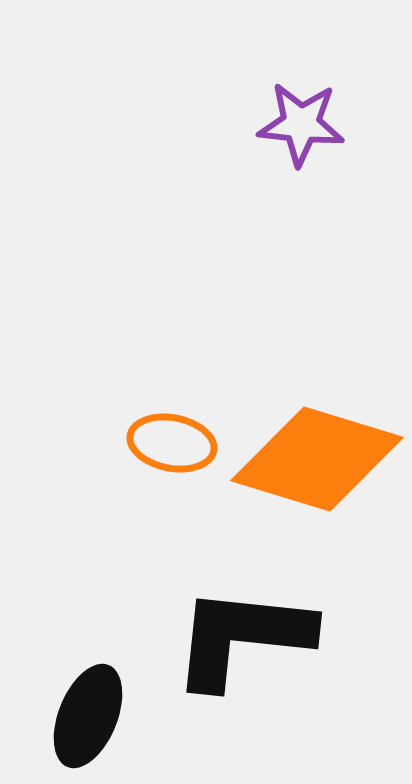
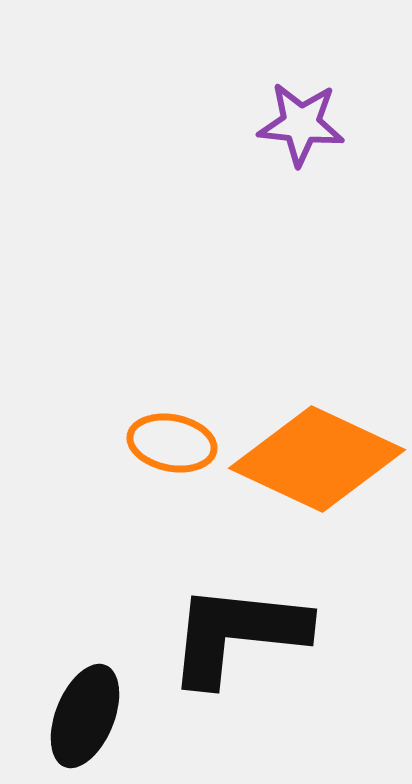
orange diamond: rotated 8 degrees clockwise
black L-shape: moved 5 px left, 3 px up
black ellipse: moved 3 px left
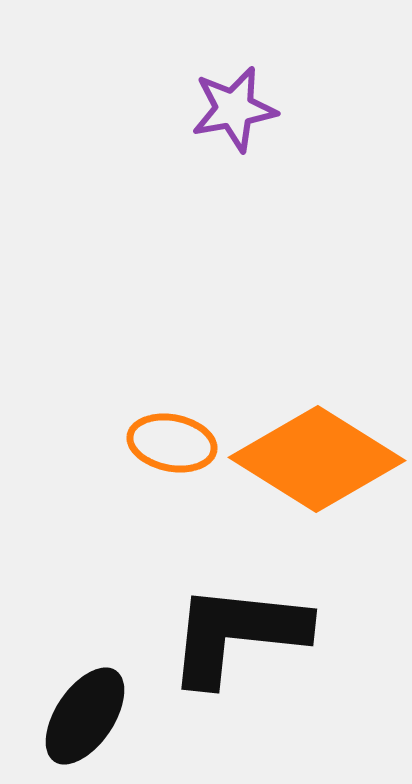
purple star: moved 67 px left, 15 px up; rotated 16 degrees counterclockwise
orange diamond: rotated 7 degrees clockwise
black ellipse: rotated 12 degrees clockwise
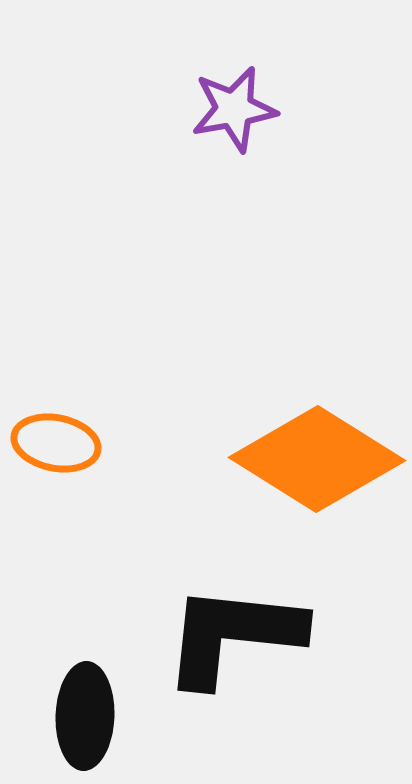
orange ellipse: moved 116 px left
black L-shape: moved 4 px left, 1 px down
black ellipse: rotated 32 degrees counterclockwise
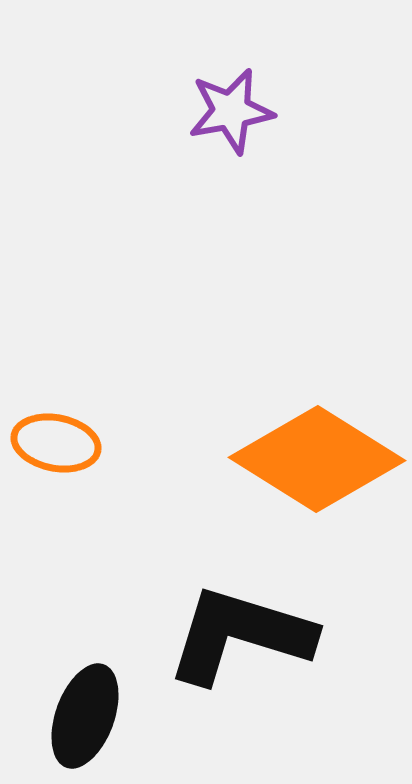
purple star: moved 3 px left, 2 px down
black L-shape: moved 7 px right; rotated 11 degrees clockwise
black ellipse: rotated 18 degrees clockwise
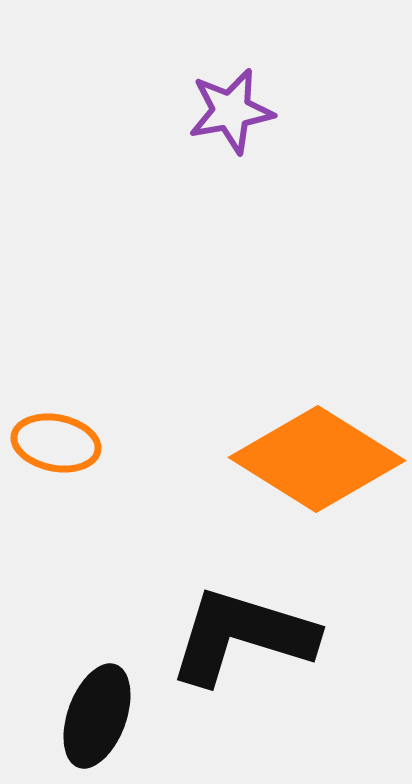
black L-shape: moved 2 px right, 1 px down
black ellipse: moved 12 px right
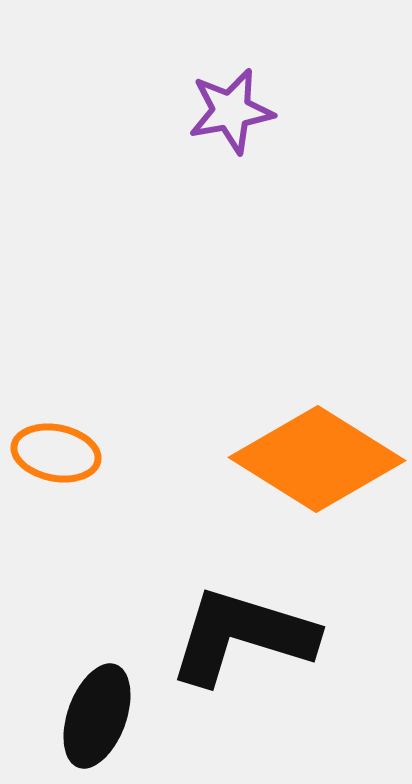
orange ellipse: moved 10 px down
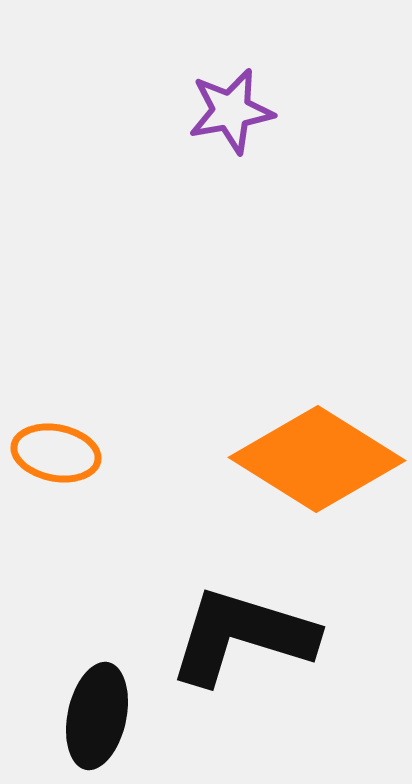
black ellipse: rotated 8 degrees counterclockwise
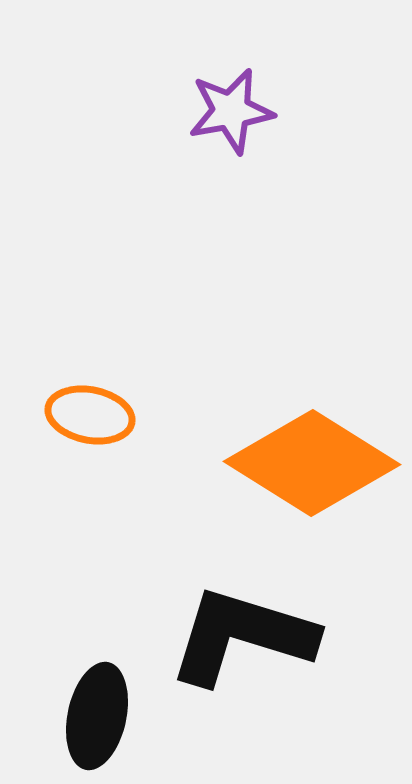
orange ellipse: moved 34 px right, 38 px up
orange diamond: moved 5 px left, 4 px down
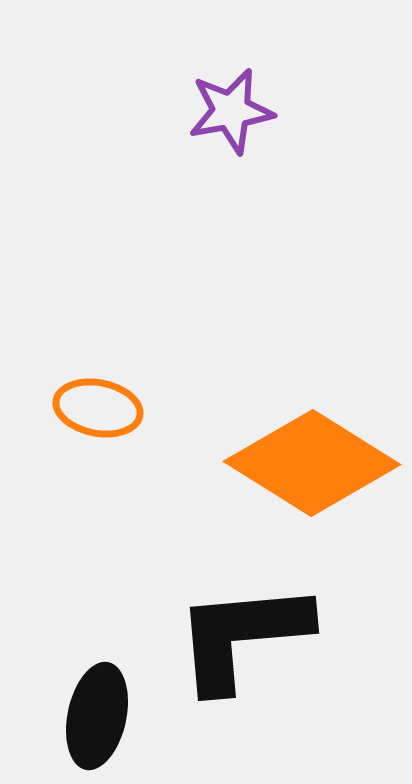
orange ellipse: moved 8 px right, 7 px up
black L-shape: rotated 22 degrees counterclockwise
